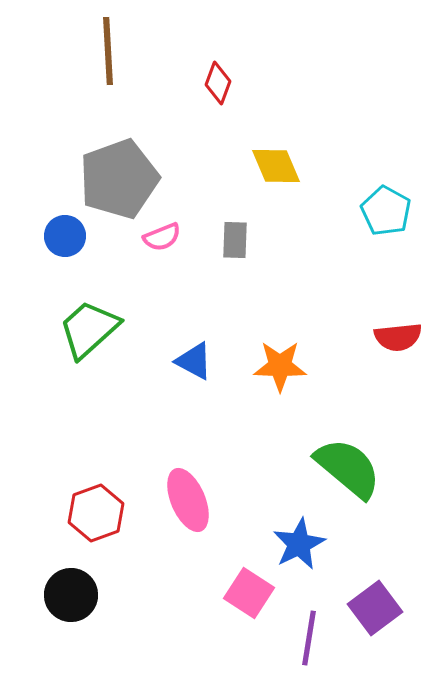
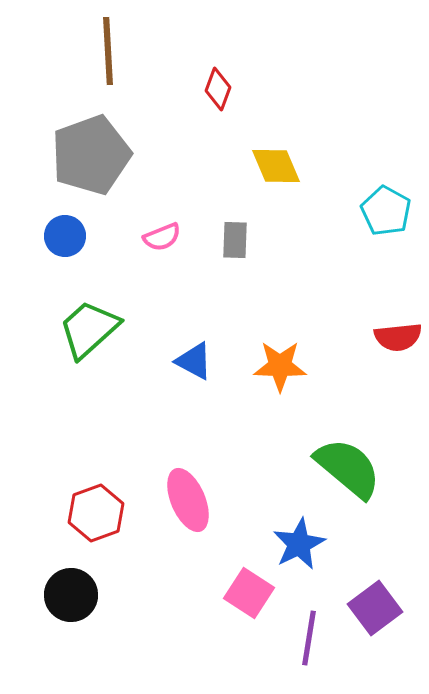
red diamond: moved 6 px down
gray pentagon: moved 28 px left, 24 px up
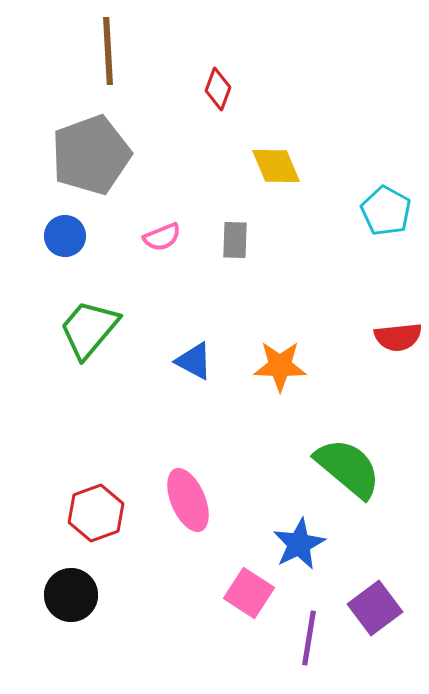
green trapezoid: rotated 8 degrees counterclockwise
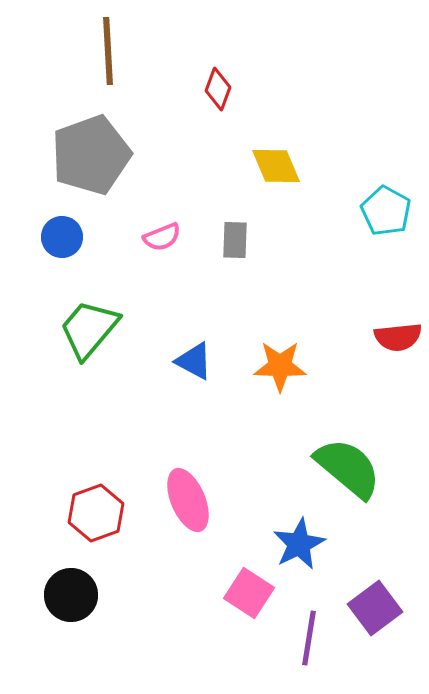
blue circle: moved 3 px left, 1 px down
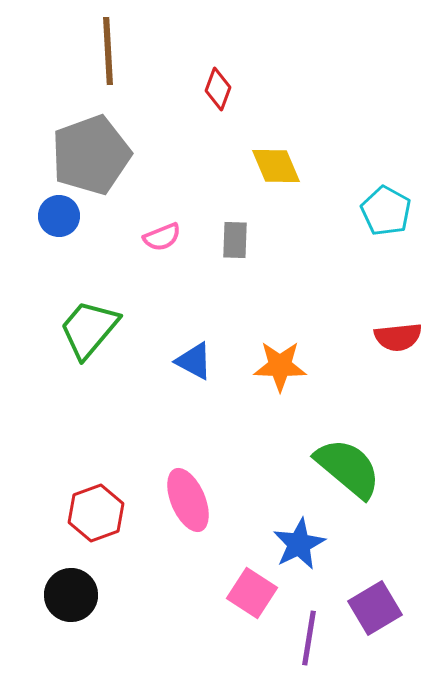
blue circle: moved 3 px left, 21 px up
pink square: moved 3 px right
purple square: rotated 6 degrees clockwise
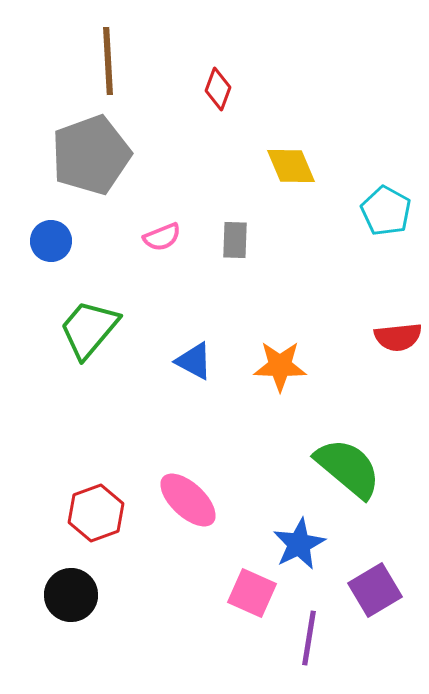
brown line: moved 10 px down
yellow diamond: moved 15 px right
blue circle: moved 8 px left, 25 px down
pink ellipse: rotated 24 degrees counterclockwise
pink square: rotated 9 degrees counterclockwise
purple square: moved 18 px up
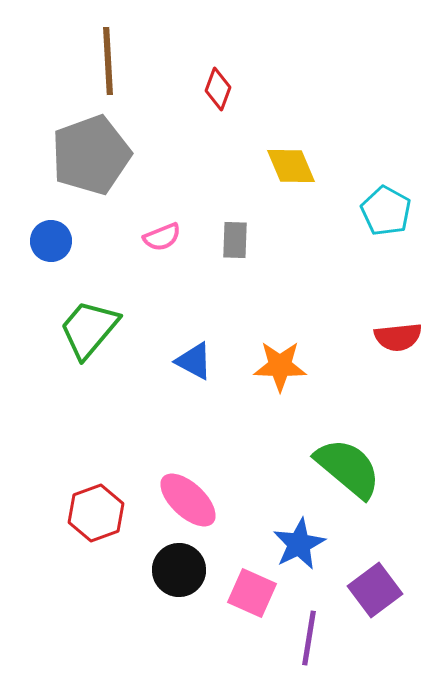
purple square: rotated 6 degrees counterclockwise
black circle: moved 108 px right, 25 px up
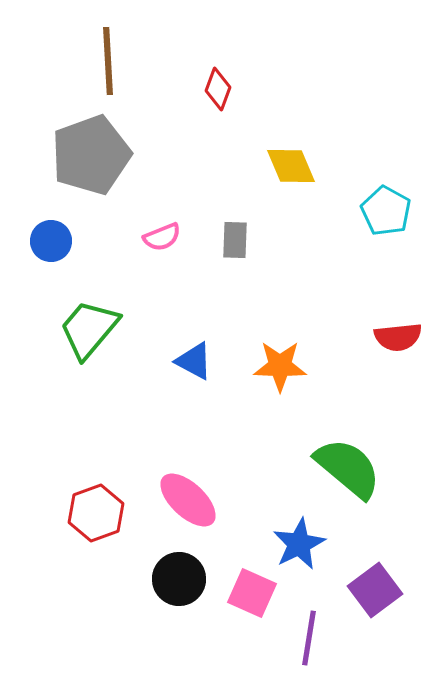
black circle: moved 9 px down
